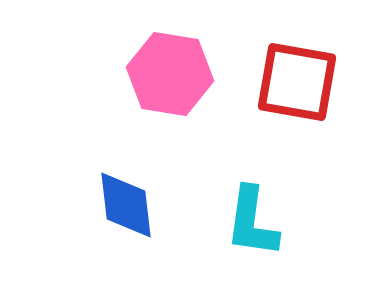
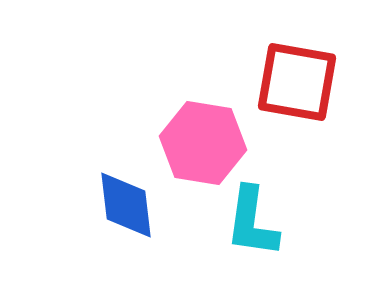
pink hexagon: moved 33 px right, 69 px down
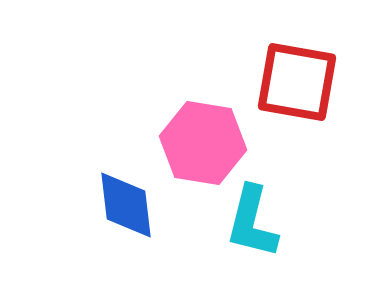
cyan L-shape: rotated 6 degrees clockwise
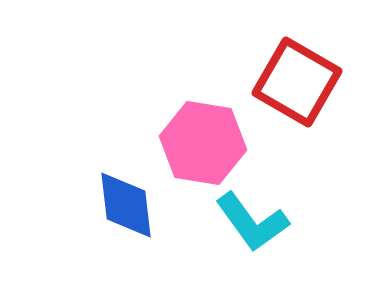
red square: rotated 20 degrees clockwise
cyan L-shape: rotated 50 degrees counterclockwise
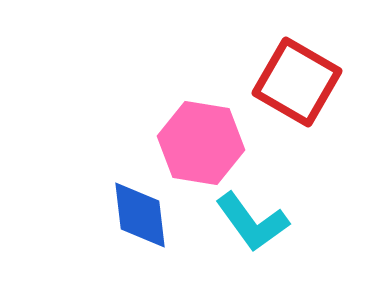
pink hexagon: moved 2 px left
blue diamond: moved 14 px right, 10 px down
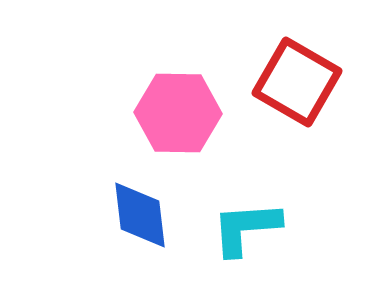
pink hexagon: moved 23 px left, 30 px up; rotated 8 degrees counterclockwise
cyan L-shape: moved 6 px left, 6 px down; rotated 122 degrees clockwise
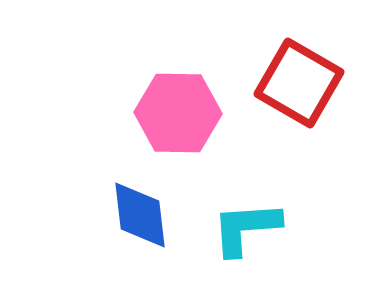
red square: moved 2 px right, 1 px down
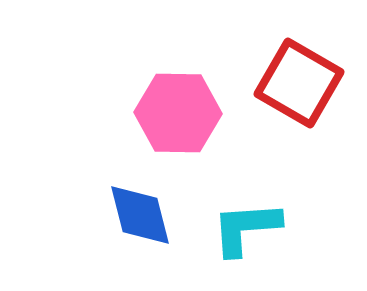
blue diamond: rotated 8 degrees counterclockwise
